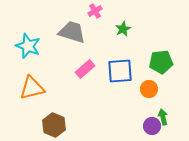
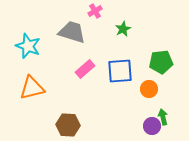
brown hexagon: moved 14 px right; rotated 20 degrees counterclockwise
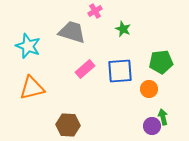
green star: rotated 21 degrees counterclockwise
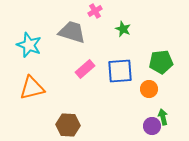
cyan star: moved 1 px right, 1 px up
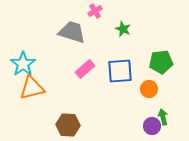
cyan star: moved 6 px left, 19 px down; rotated 15 degrees clockwise
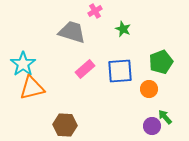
green pentagon: rotated 15 degrees counterclockwise
green arrow: moved 2 px right; rotated 28 degrees counterclockwise
brown hexagon: moved 3 px left
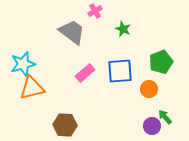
gray trapezoid: rotated 20 degrees clockwise
cyan star: rotated 20 degrees clockwise
pink rectangle: moved 4 px down
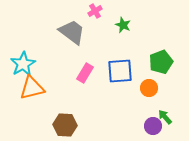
green star: moved 4 px up
cyan star: rotated 15 degrees counterclockwise
pink rectangle: rotated 18 degrees counterclockwise
orange circle: moved 1 px up
purple circle: moved 1 px right
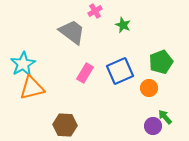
blue square: rotated 20 degrees counterclockwise
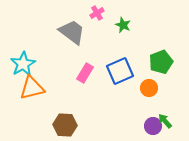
pink cross: moved 2 px right, 2 px down
green arrow: moved 4 px down
